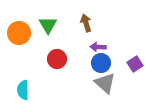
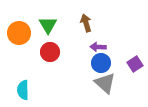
red circle: moved 7 px left, 7 px up
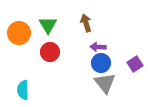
gray triangle: rotated 10 degrees clockwise
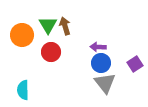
brown arrow: moved 21 px left, 3 px down
orange circle: moved 3 px right, 2 px down
red circle: moved 1 px right
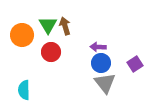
cyan semicircle: moved 1 px right
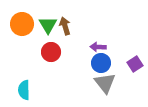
orange circle: moved 11 px up
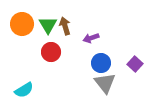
purple arrow: moved 7 px left, 9 px up; rotated 21 degrees counterclockwise
purple square: rotated 14 degrees counterclockwise
cyan semicircle: rotated 120 degrees counterclockwise
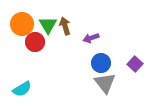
red circle: moved 16 px left, 10 px up
cyan semicircle: moved 2 px left, 1 px up
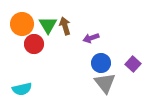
red circle: moved 1 px left, 2 px down
purple square: moved 2 px left
cyan semicircle: rotated 18 degrees clockwise
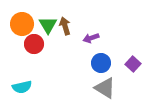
gray triangle: moved 5 px down; rotated 20 degrees counterclockwise
cyan semicircle: moved 2 px up
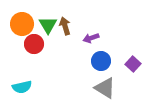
blue circle: moved 2 px up
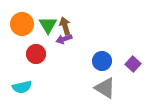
purple arrow: moved 27 px left, 1 px down
red circle: moved 2 px right, 10 px down
blue circle: moved 1 px right
